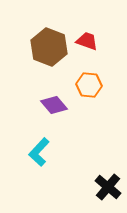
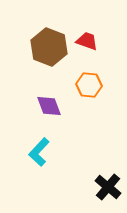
purple diamond: moved 5 px left, 1 px down; rotated 20 degrees clockwise
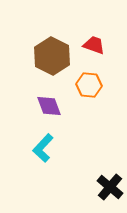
red trapezoid: moved 7 px right, 4 px down
brown hexagon: moved 3 px right, 9 px down; rotated 6 degrees clockwise
cyan L-shape: moved 4 px right, 4 px up
black cross: moved 2 px right
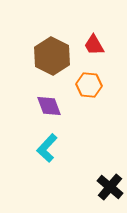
red trapezoid: rotated 140 degrees counterclockwise
cyan L-shape: moved 4 px right
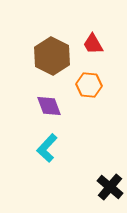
red trapezoid: moved 1 px left, 1 px up
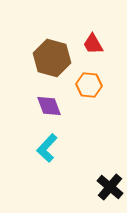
brown hexagon: moved 2 px down; rotated 12 degrees counterclockwise
